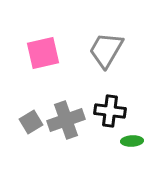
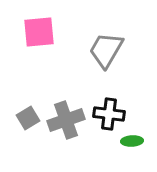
pink square: moved 4 px left, 21 px up; rotated 8 degrees clockwise
black cross: moved 1 px left, 3 px down
gray square: moved 3 px left, 4 px up
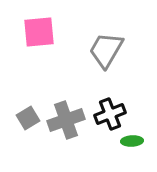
black cross: moved 1 px right; rotated 28 degrees counterclockwise
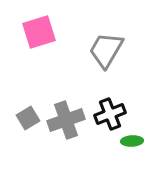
pink square: rotated 12 degrees counterclockwise
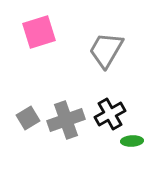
black cross: rotated 8 degrees counterclockwise
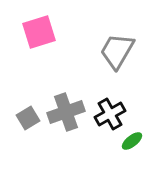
gray trapezoid: moved 11 px right, 1 px down
gray cross: moved 8 px up
green ellipse: rotated 35 degrees counterclockwise
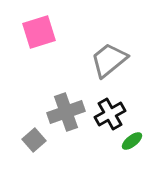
gray trapezoid: moved 8 px left, 9 px down; rotated 21 degrees clockwise
gray square: moved 6 px right, 22 px down; rotated 10 degrees counterclockwise
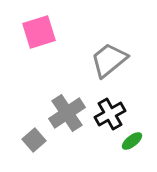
gray cross: moved 1 px right, 1 px down; rotated 15 degrees counterclockwise
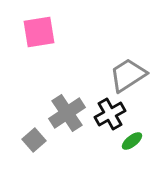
pink square: rotated 8 degrees clockwise
gray trapezoid: moved 19 px right, 15 px down; rotated 6 degrees clockwise
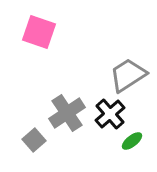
pink square: rotated 28 degrees clockwise
black cross: rotated 12 degrees counterclockwise
